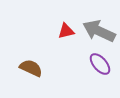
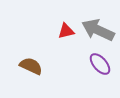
gray arrow: moved 1 px left, 1 px up
brown semicircle: moved 2 px up
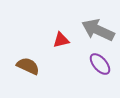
red triangle: moved 5 px left, 9 px down
brown semicircle: moved 3 px left
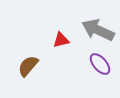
brown semicircle: rotated 75 degrees counterclockwise
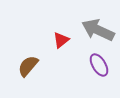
red triangle: rotated 24 degrees counterclockwise
purple ellipse: moved 1 px left, 1 px down; rotated 10 degrees clockwise
